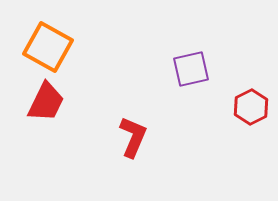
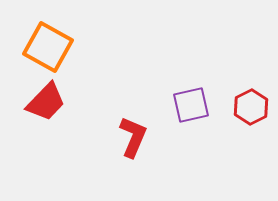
purple square: moved 36 px down
red trapezoid: rotated 18 degrees clockwise
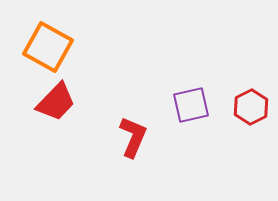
red trapezoid: moved 10 px right
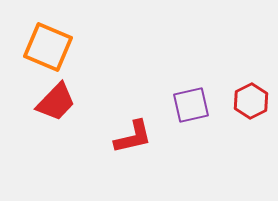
orange square: rotated 6 degrees counterclockwise
red hexagon: moved 6 px up
red L-shape: rotated 54 degrees clockwise
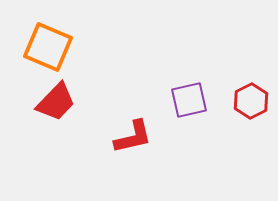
purple square: moved 2 px left, 5 px up
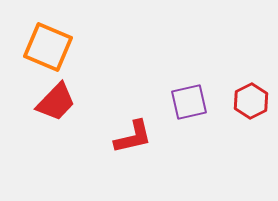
purple square: moved 2 px down
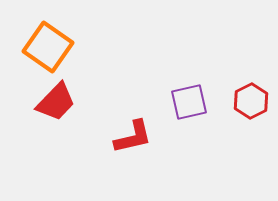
orange square: rotated 12 degrees clockwise
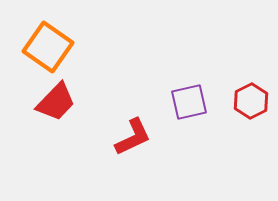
red L-shape: rotated 12 degrees counterclockwise
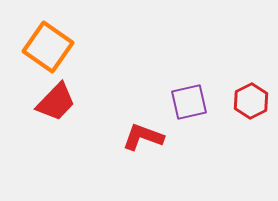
red L-shape: moved 10 px right; rotated 135 degrees counterclockwise
